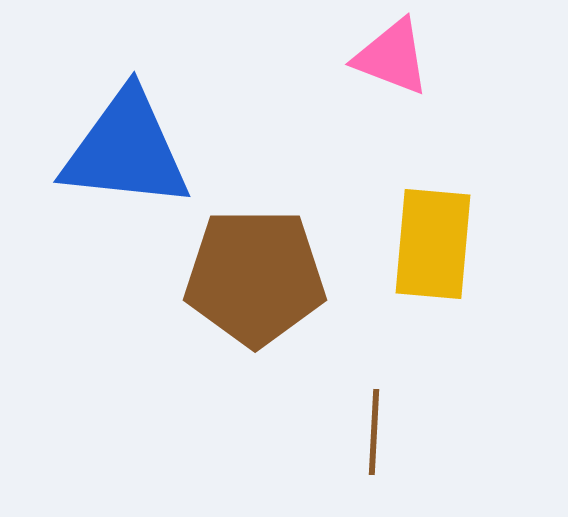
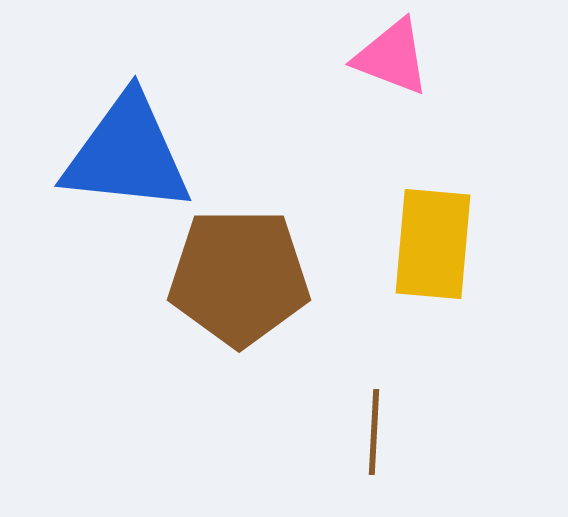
blue triangle: moved 1 px right, 4 px down
brown pentagon: moved 16 px left
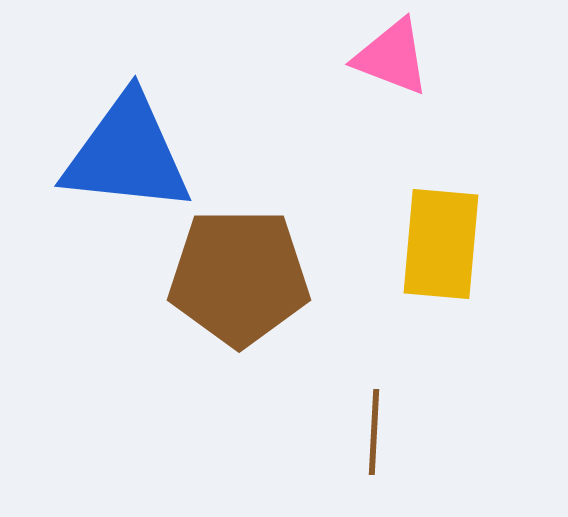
yellow rectangle: moved 8 px right
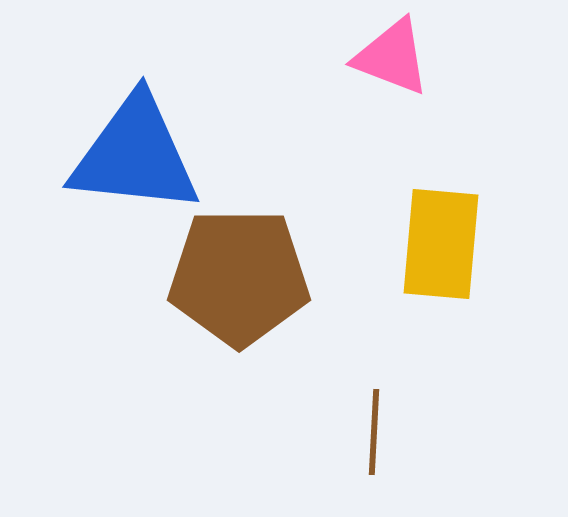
blue triangle: moved 8 px right, 1 px down
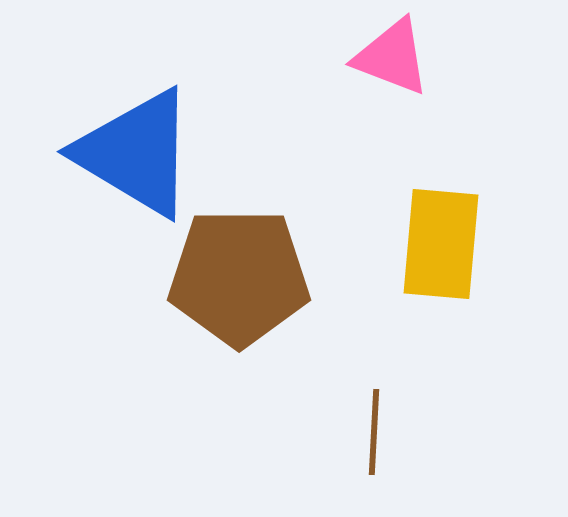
blue triangle: moved 1 px right, 2 px up; rotated 25 degrees clockwise
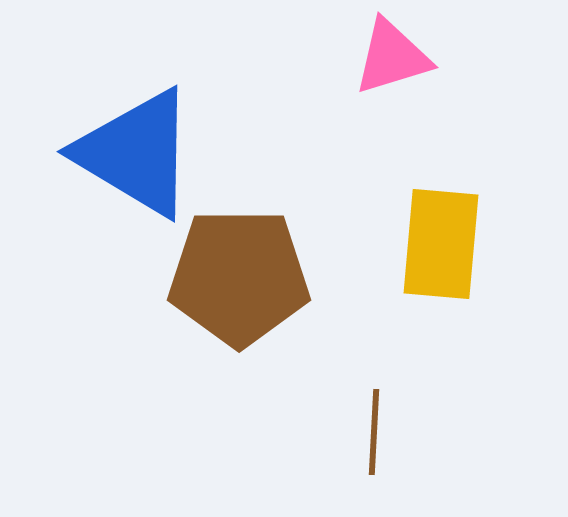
pink triangle: rotated 38 degrees counterclockwise
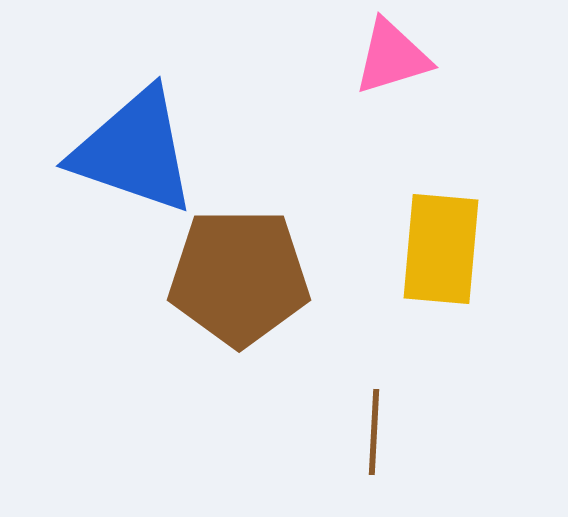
blue triangle: moved 2 px left, 2 px up; rotated 12 degrees counterclockwise
yellow rectangle: moved 5 px down
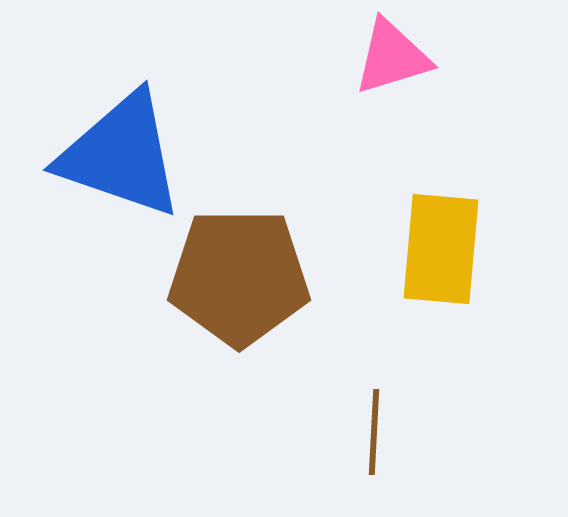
blue triangle: moved 13 px left, 4 px down
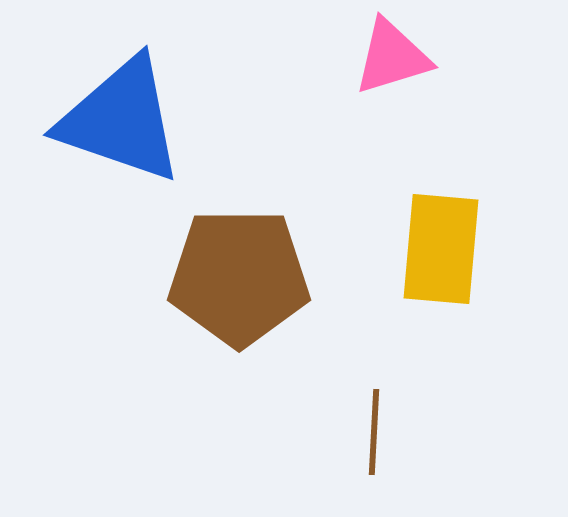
blue triangle: moved 35 px up
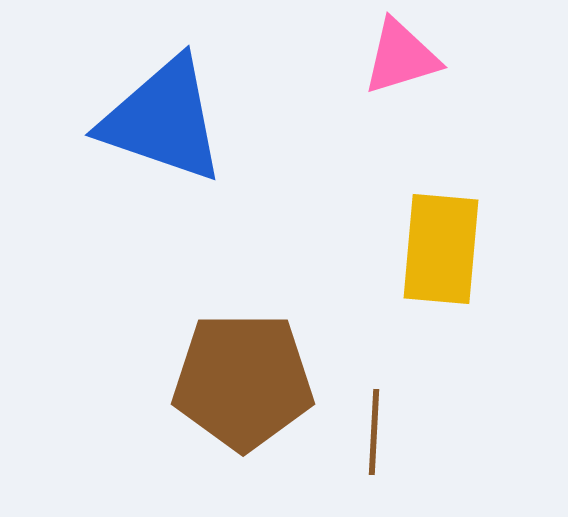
pink triangle: moved 9 px right
blue triangle: moved 42 px right
brown pentagon: moved 4 px right, 104 px down
